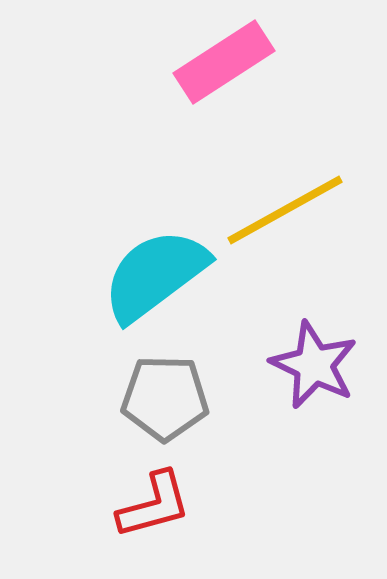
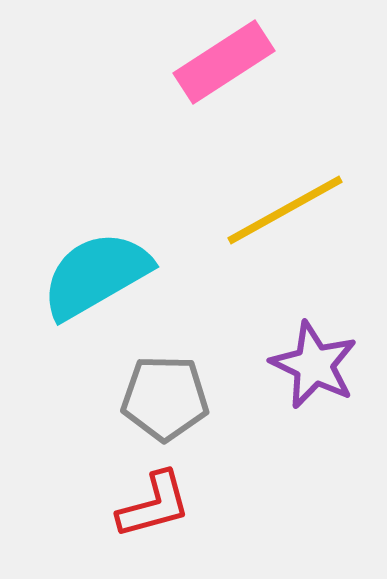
cyan semicircle: moved 59 px left; rotated 7 degrees clockwise
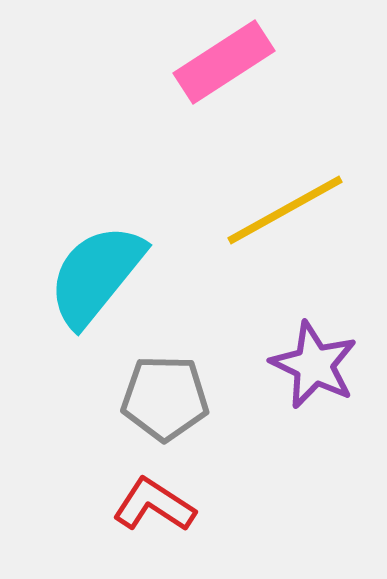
cyan semicircle: rotated 21 degrees counterclockwise
red L-shape: rotated 132 degrees counterclockwise
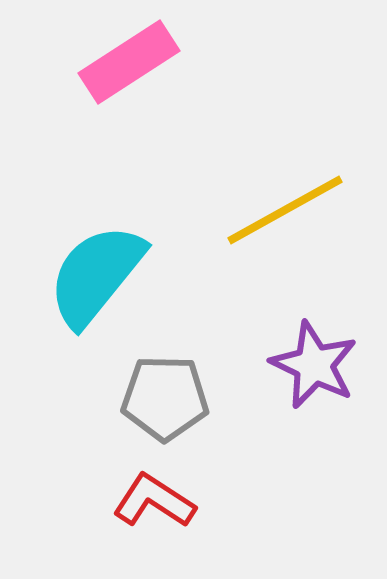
pink rectangle: moved 95 px left
red L-shape: moved 4 px up
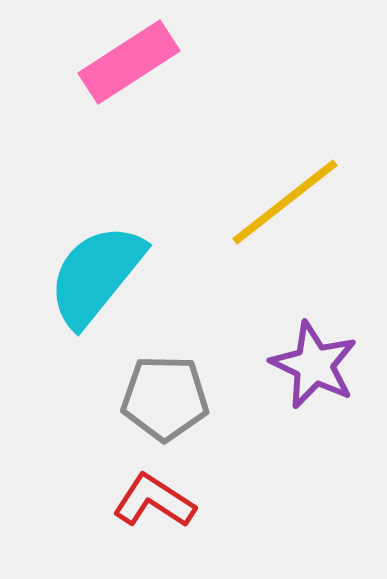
yellow line: moved 8 px up; rotated 9 degrees counterclockwise
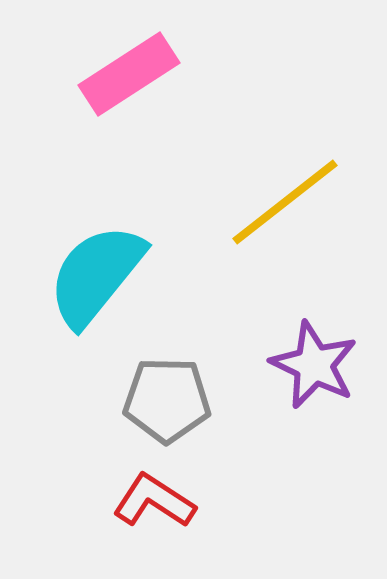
pink rectangle: moved 12 px down
gray pentagon: moved 2 px right, 2 px down
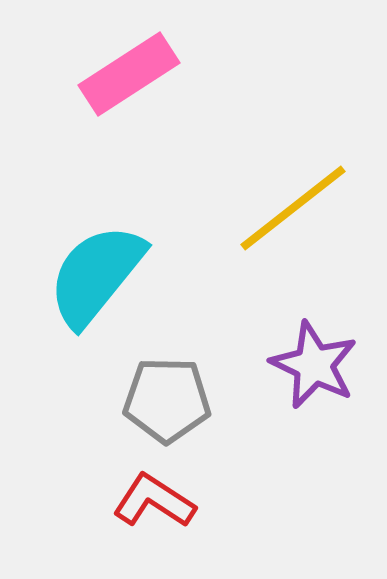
yellow line: moved 8 px right, 6 px down
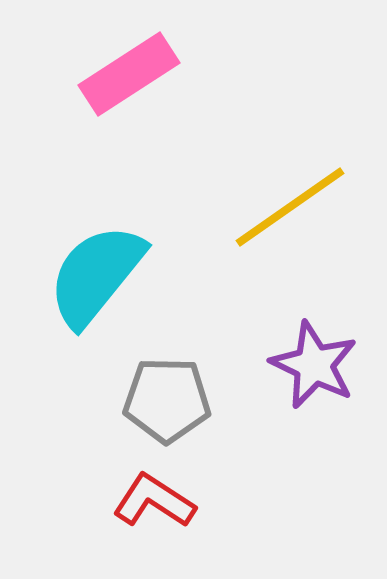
yellow line: moved 3 px left, 1 px up; rotated 3 degrees clockwise
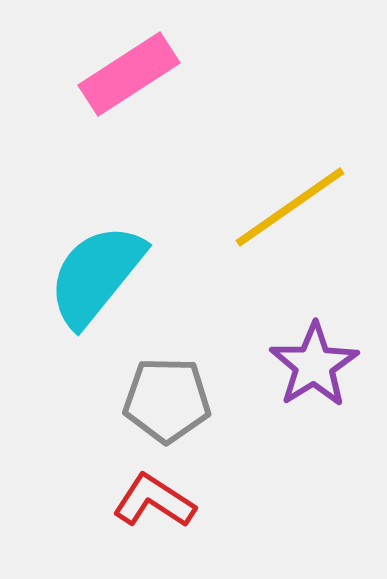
purple star: rotated 14 degrees clockwise
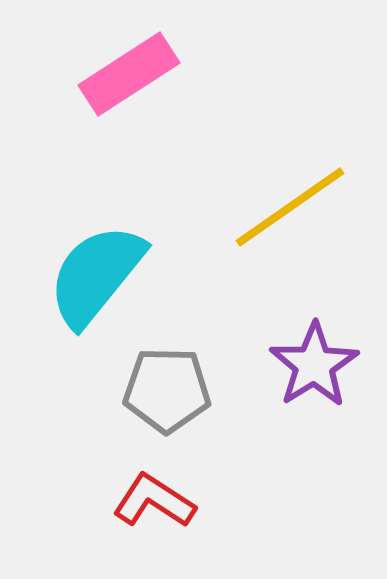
gray pentagon: moved 10 px up
